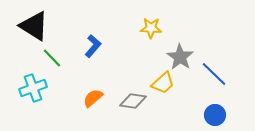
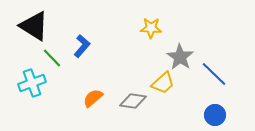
blue L-shape: moved 11 px left
cyan cross: moved 1 px left, 5 px up
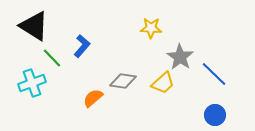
gray diamond: moved 10 px left, 20 px up
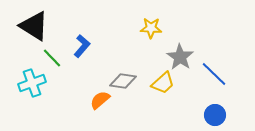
orange semicircle: moved 7 px right, 2 px down
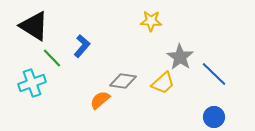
yellow star: moved 7 px up
blue circle: moved 1 px left, 2 px down
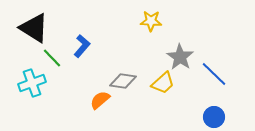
black triangle: moved 2 px down
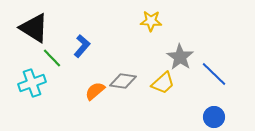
orange semicircle: moved 5 px left, 9 px up
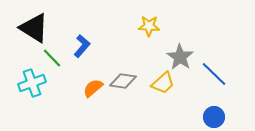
yellow star: moved 2 px left, 5 px down
orange semicircle: moved 2 px left, 3 px up
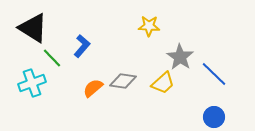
black triangle: moved 1 px left
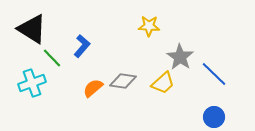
black triangle: moved 1 px left, 1 px down
